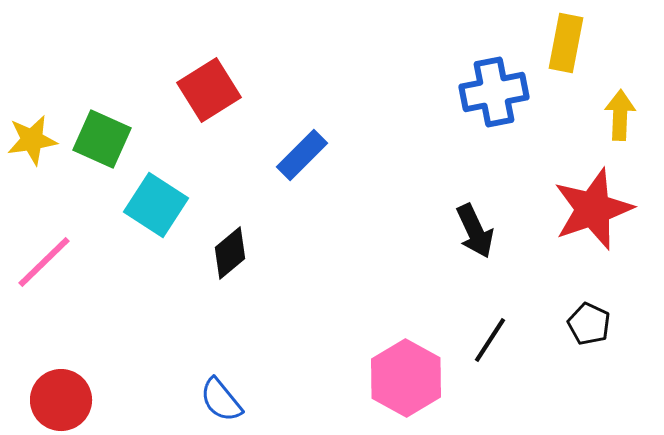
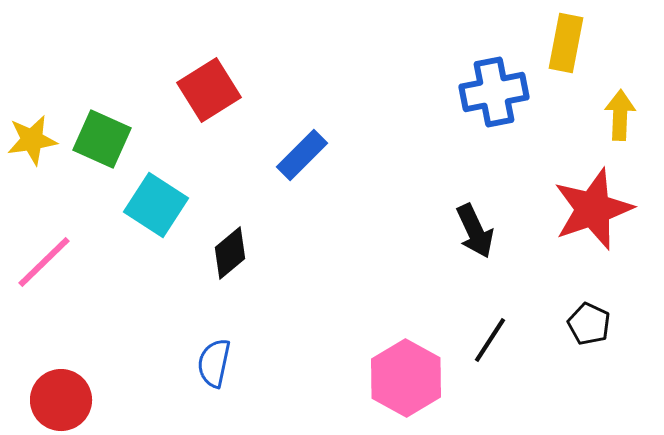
blue semicircle: moved 7 px left, 37 px up; rotated 51 degrees clockwise
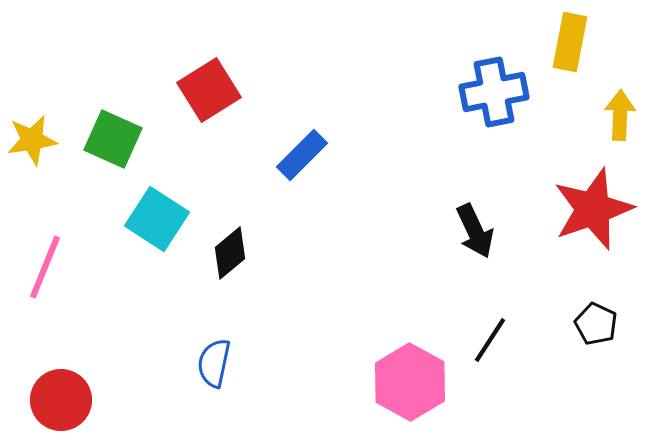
yellow rectangle: moved 4 px right, 1 px up
green square: moved 11 px right
cyan square: moved 1 px right, 14 px down
pink line: moved 1 px right, 5 px down; rotated 24 degrees counterclockwise
black pentagon: moved 7 px right
pink hexagon: moved 4 px right, 4 px down
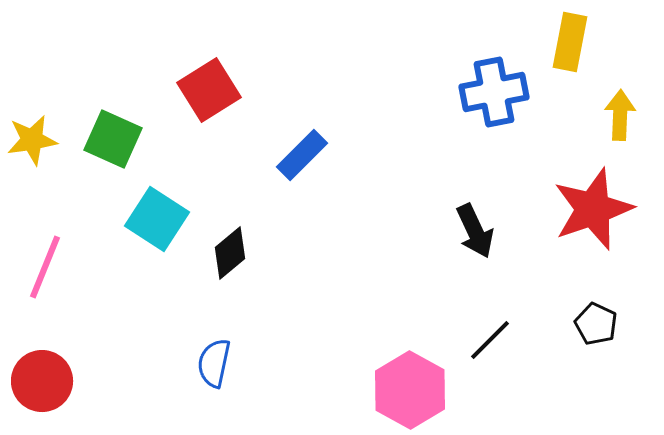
black line: rotated 12 degrees clockwise
pink hexagon: moved 8 px down
red circle: moved 19 px left, 19 px up
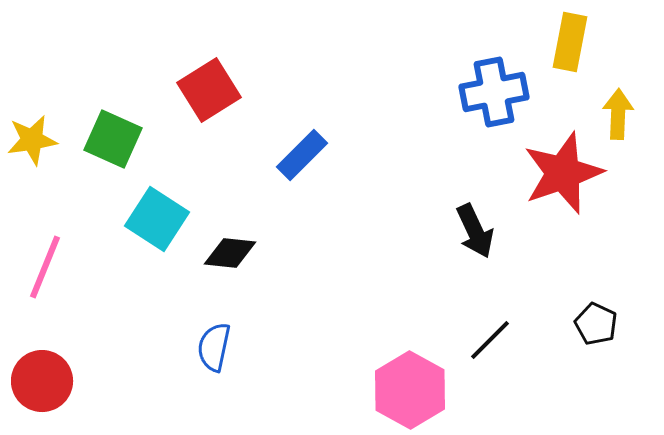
yellow arrow: moved 2 px left, 1 px up
red star: moved 30 px left, 36 px up
black diamond: rotated 46 degrees clockwise
blue semicircle: moved 16 px up
